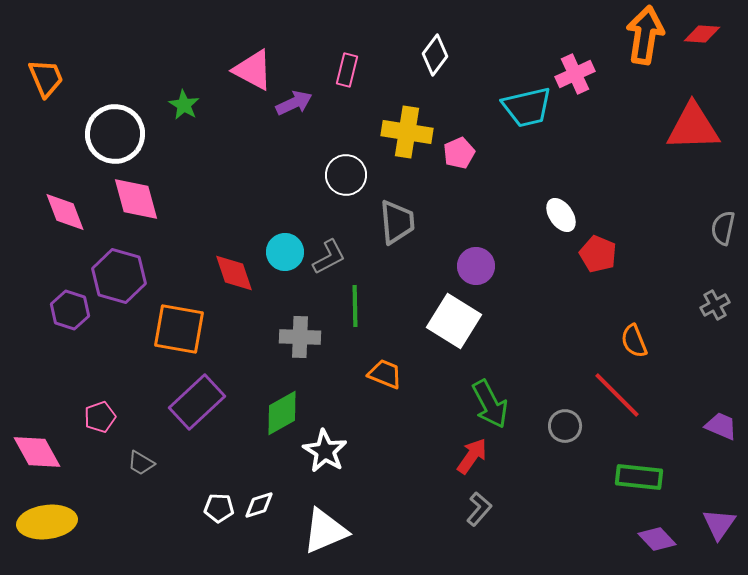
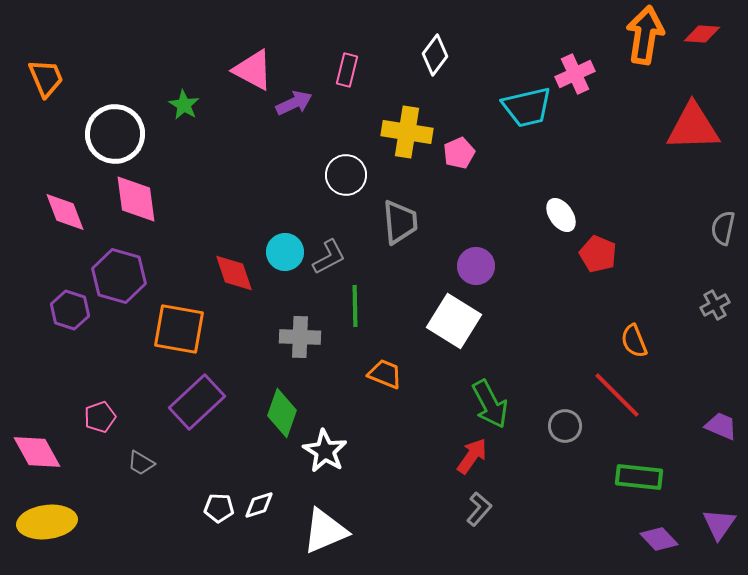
pink diamond at (136, 199): rotated 8 degrees clockwise
gray trapezoid at (397, 222): moved 3 px right
green diamond at (282, 413): rotated 42 degrees counterclockwise
purple diamond at (657, 539): moved 2 px right
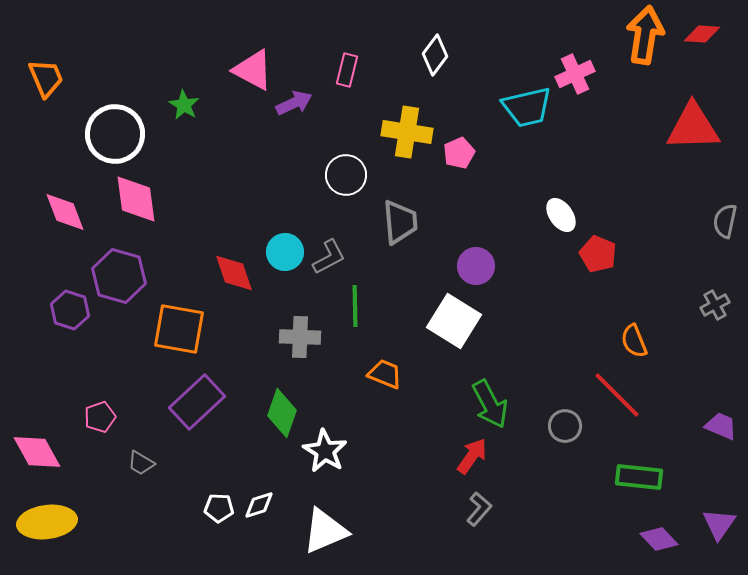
gray semicircle at (723, 228): moved 2 px right, 7 px up
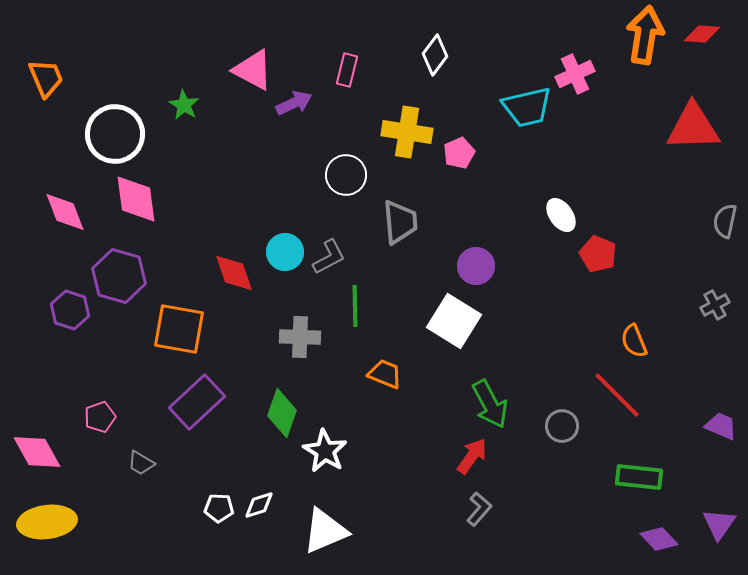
gray circle at (565, 426): moved 3 px left
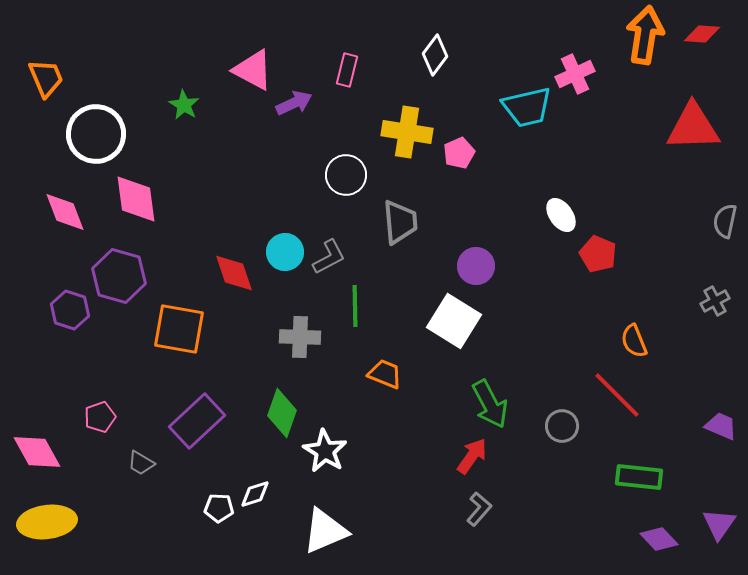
white circle at (115, 134): moved 19 px left
gray cross at (715, 305): moved 4 px up
purple rectangle at (197, 402): moved 19 px down
white diamond at (259, 505): moved 4 px left, 11 px up
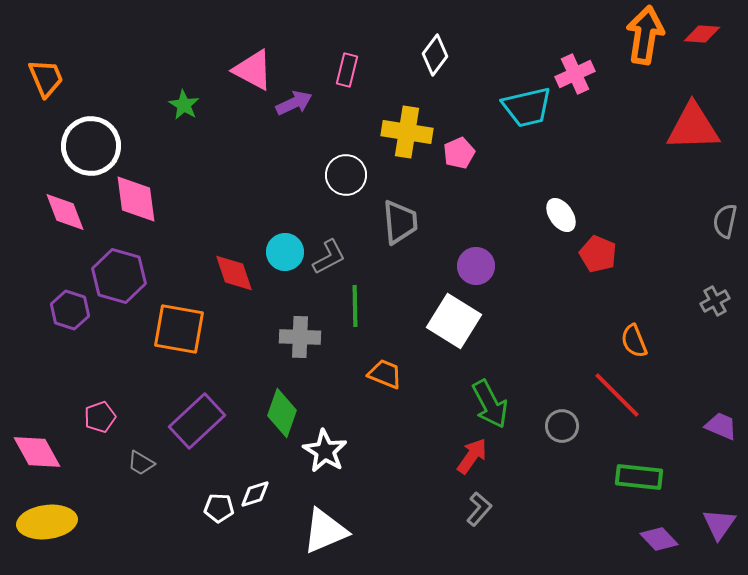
white circle at (96, 134): moved 5 px left, 12 px down
